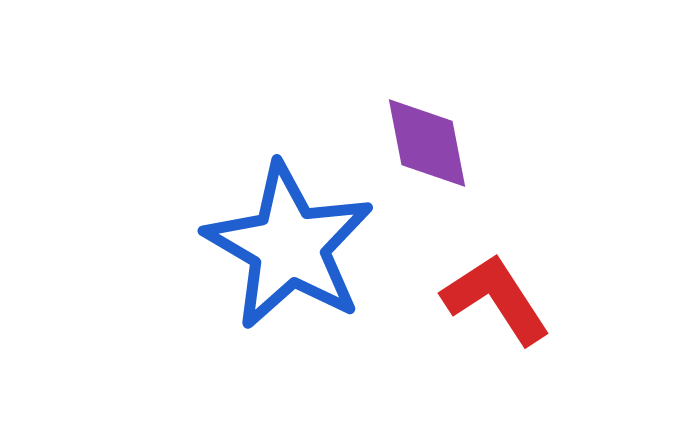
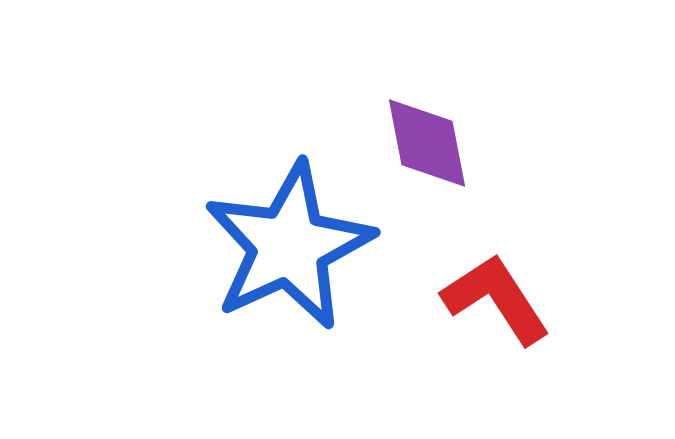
blue star: rotated 17 degrees clockwise
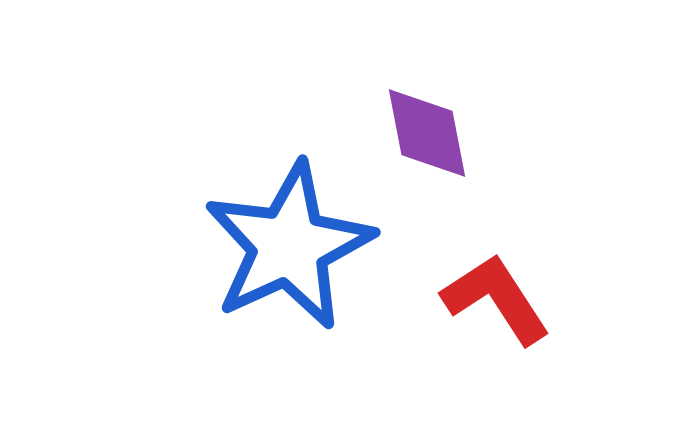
purple diamond: moved 10 px up
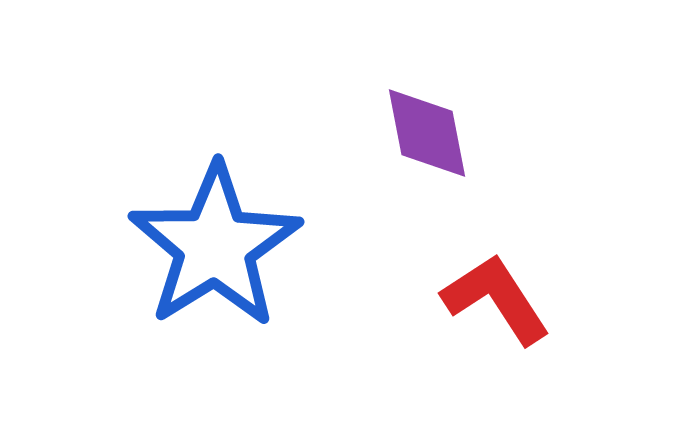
blue star: moved 74 px left; rotated 7 degrees counterclockwise
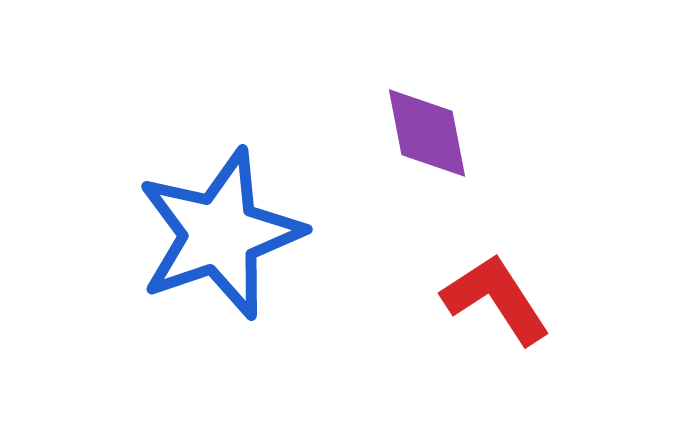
blue star: moved 5 px right, 12 px up; rotated 13 degrees clockwise
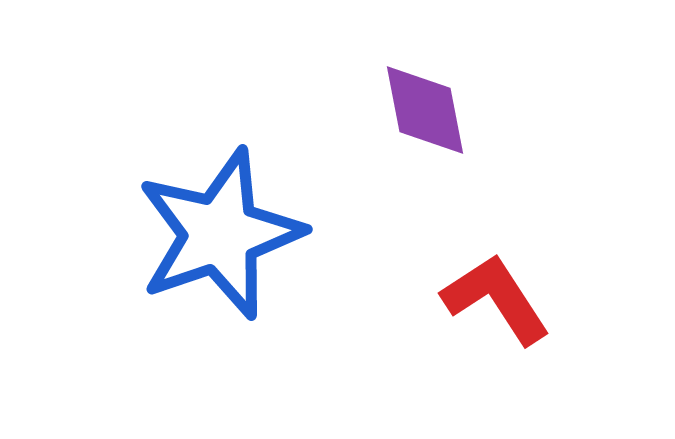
purple diamond: moved 2 px left, 23 px up
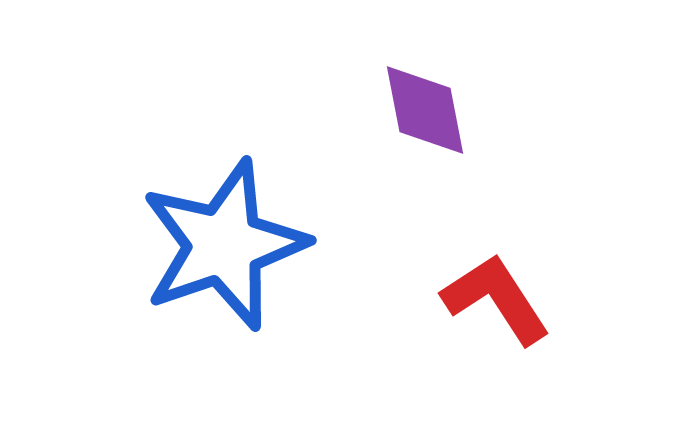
blue star: moved 4 px right, 11 px down
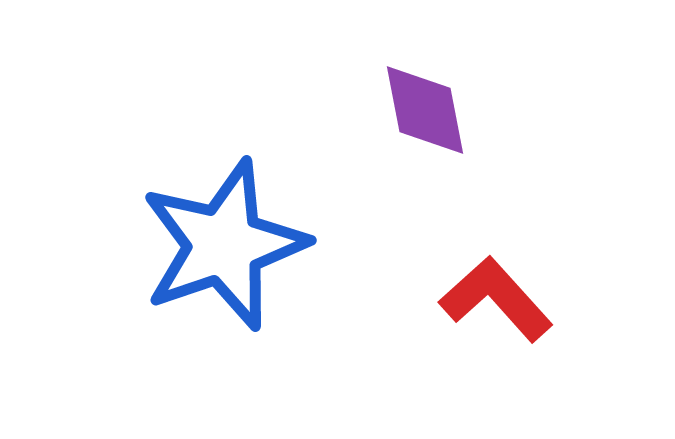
red L-shape: rotated 9 degrees counterclockwise
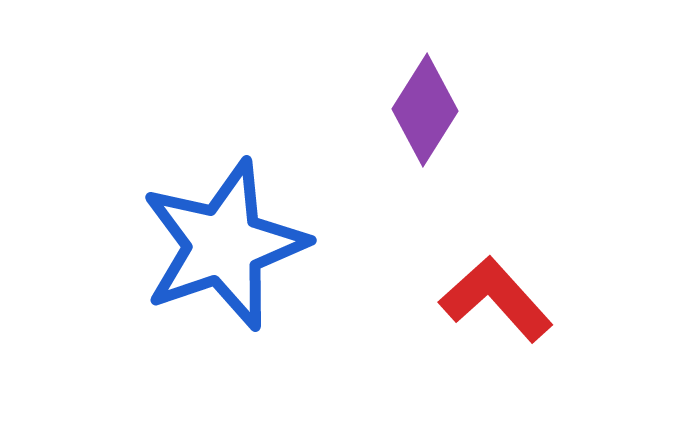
purple diamond: rotated 43 degrees clockwise
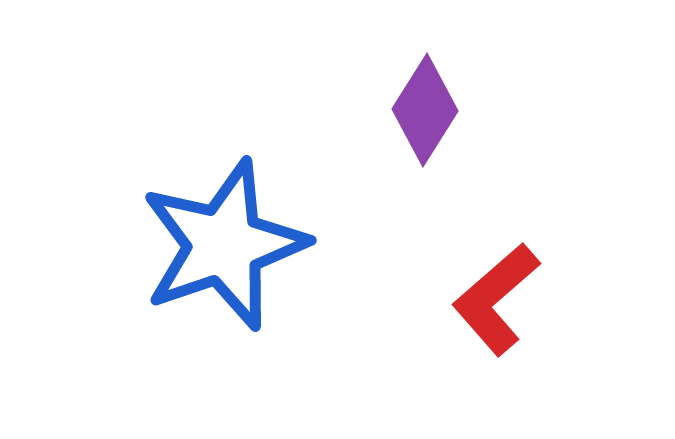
red L-shape: rotated 89 degrees counterclockwise
